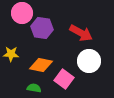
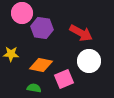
pink square: rotated 30 degrees clockwise
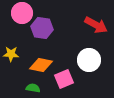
red arrow: moved 15 px right, 8 px up
white circle: moved 1 px up
green semicircle: moved 1 px left
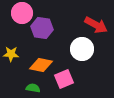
white circle: moved 7 px left, 11 px up
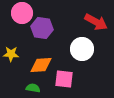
red arrow: moved 3 px up
orange diamond: rotated 15 degrees counterclockwise
pink square: rotated 30 degrees clockwise
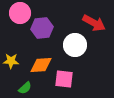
pink circle: moved 2 px left
red arrow: moved 2 px left, 1 px down
purple hexagon: rotated 15 degrees counterclockwise
white circle: moved 7 px left, 4 px up
yellow star: moved 7 px down
green semicircle: moved 8 px left; rotated 128 degrees clockwise
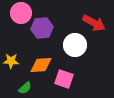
pink circle: moved 1 px right
pink square: rotated 12 degrees clockwise
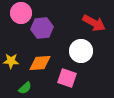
white circle: moved 6 px right, 6 px down
orange diamond: moved 1 px left, 2 px up
pink square: moved 3 px right, 1 px up
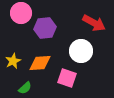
purple hexagon: moved 3 px right
yellow star: moved 2 px right; rotated 28 degrees counterclockwise
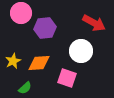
orange diamond: moved 1 px left
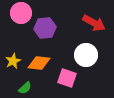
white circle: moved 5 px right, 4 px down
orange diamond: rotated 10 degrees clockwise
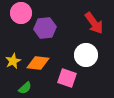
red arrow: rotated 25 degrees clockwise
orange diamond: moved 1 px left
